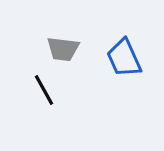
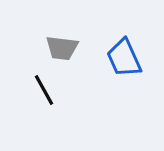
gray trapezoid: moved 1 px left, 1 px up
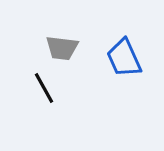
black line: moved 2 px up
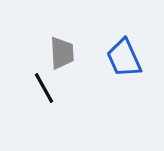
gray trapezoid: moved 5 px down; rotated 100 degrees counterclockwise
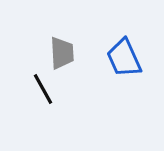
black line: moved 1 px left, 1 px down
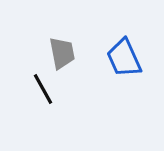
gray trapezoid: rotated 8 degrees counterclockwise
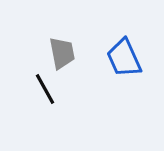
black line: moved 2 px right
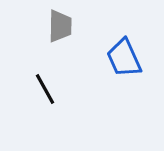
gray trapezoid: moved 2 px left, 27 px up; rotated 12 degrees clockwise
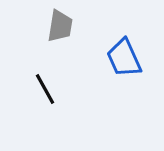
gray trapezoid: rotated 8 degrees clockwise
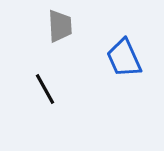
gray trapezoid: rotated 12 degrees counterclockwise
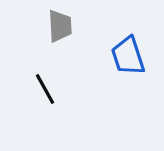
blue trapezoid: moved 4 px right, 2 px up; rotated 6 degrees clockwise
